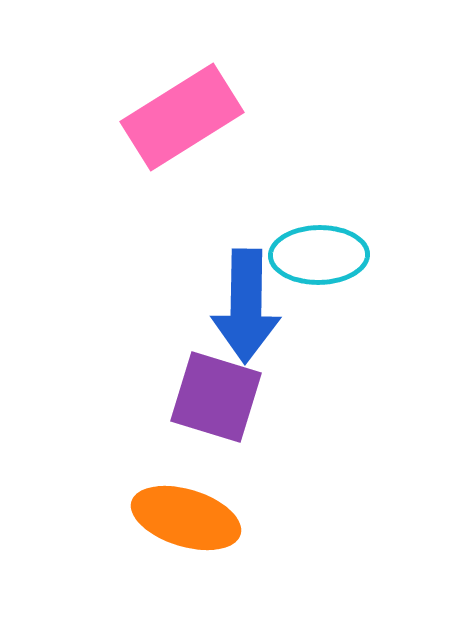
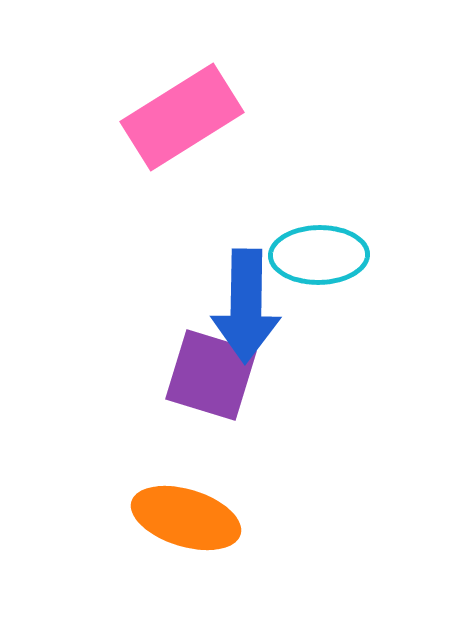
purple square: moved 5 px left, 22 px up
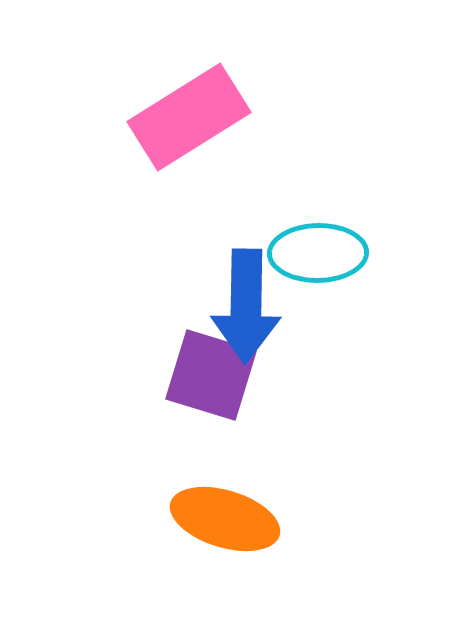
pink rectangle: moved 7 px right
cyan ellipse: moved 1 px left, 2 px up
orange ellipse: moved 39 px right, 1 px down
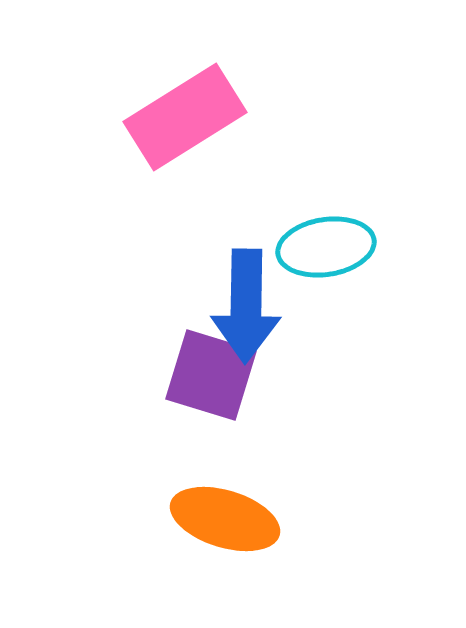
pink rectangle: moved 4 px left
cyan ellipse: moved 8 px right, 6 px up; rotated 8 degrees counterclockwise
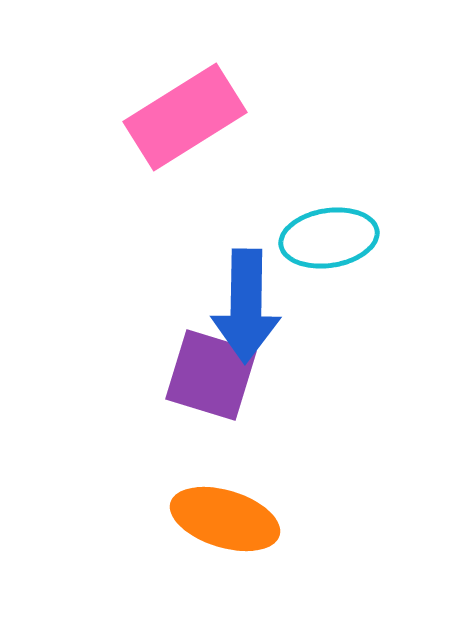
cyan ellipse: moved 3 px right, 9 px up
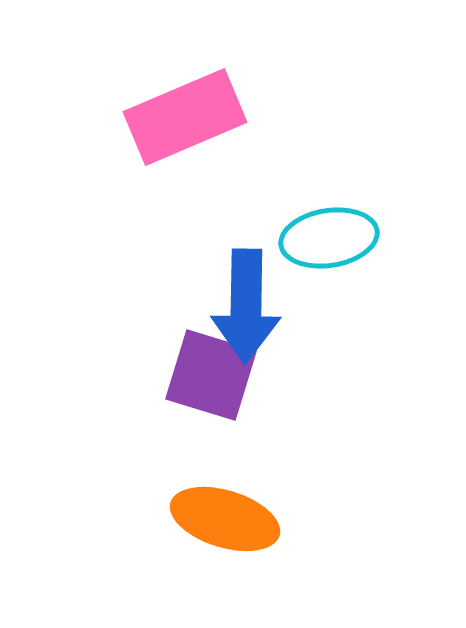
pink rectangle: rotated 9 degrees clockwise
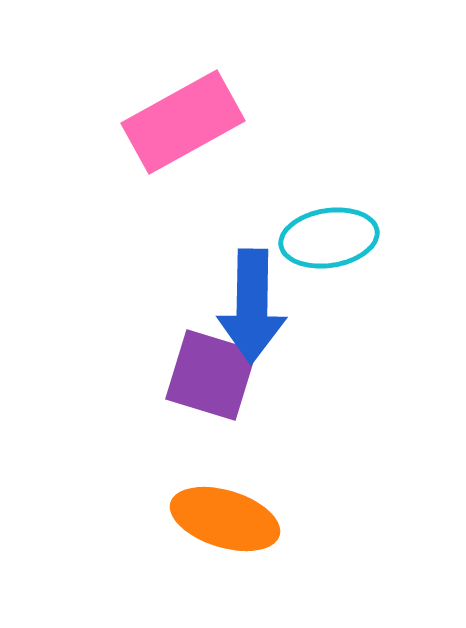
pink rectangle: moved 2 px left, 5 px down; rotated 6 degrees counterclockwise
blue arrow: moved 6 px right
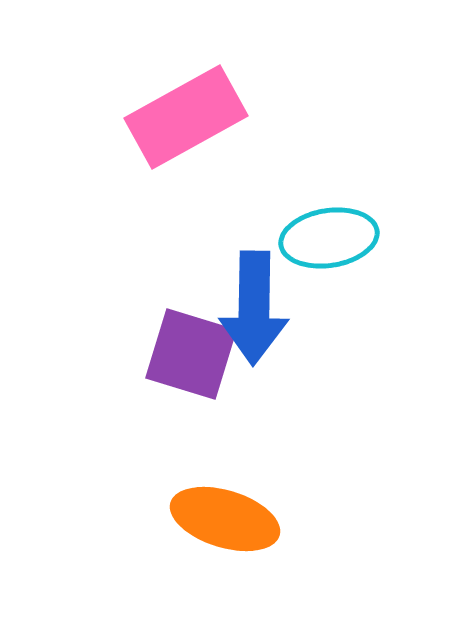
pink rectangle: moved 3 px right, 5 px up
blue arrow: moved 2 px right, 2 px down
purple square: moved 20 px left, 21 px up
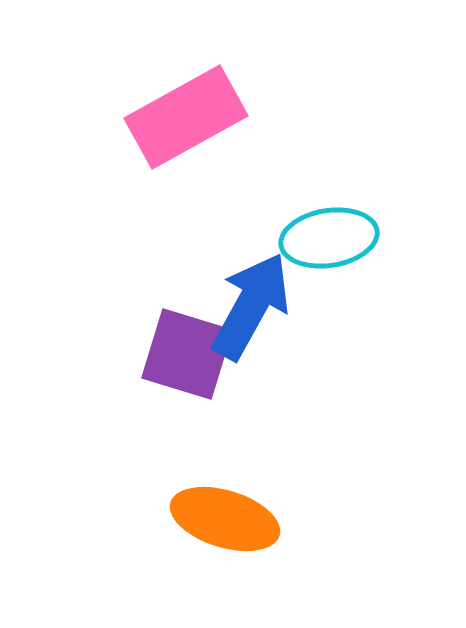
blue arrow: moved 3 px left, 2 px up; rotated 152 degrees counterclockwise
purple square: moved 4 px left
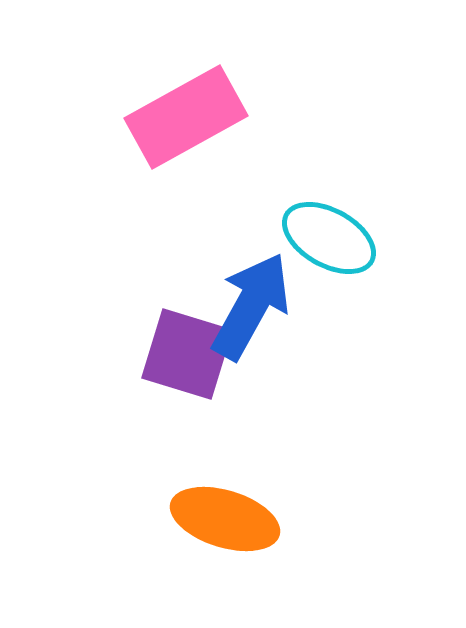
cyan ellipse: rotated 38 degrees clockwise
